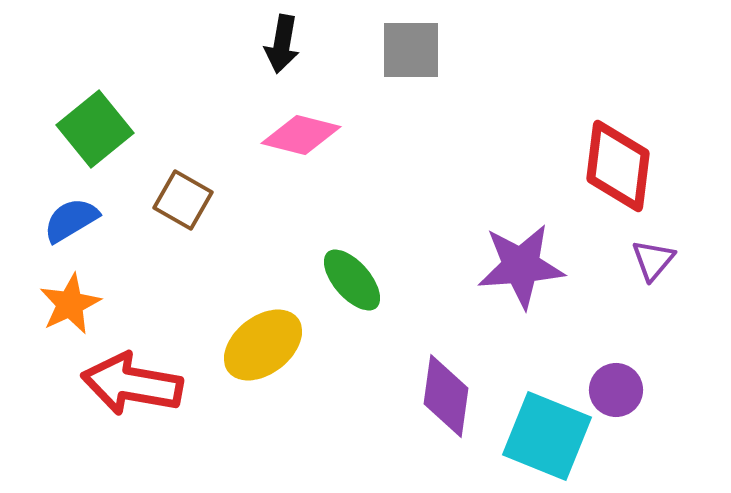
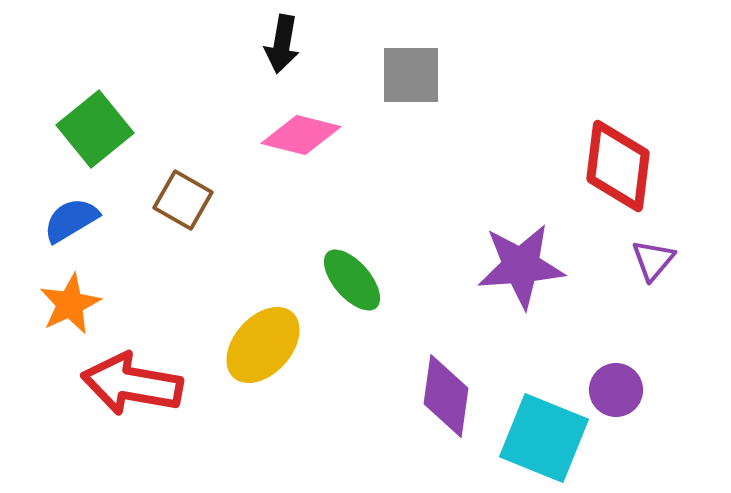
gray square: moved 25 px down
yellow ellipse: rotated 10 degrees counterclockwise
cyan square: moved 3 px left, 2 px down
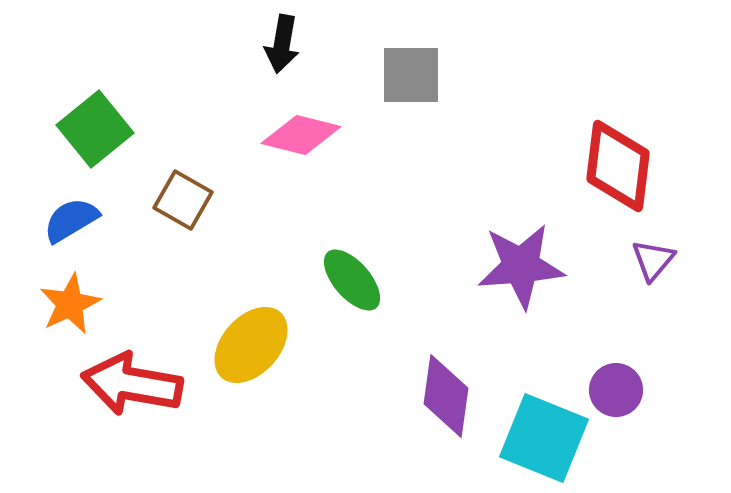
yellow ellipse: moved 12 px left
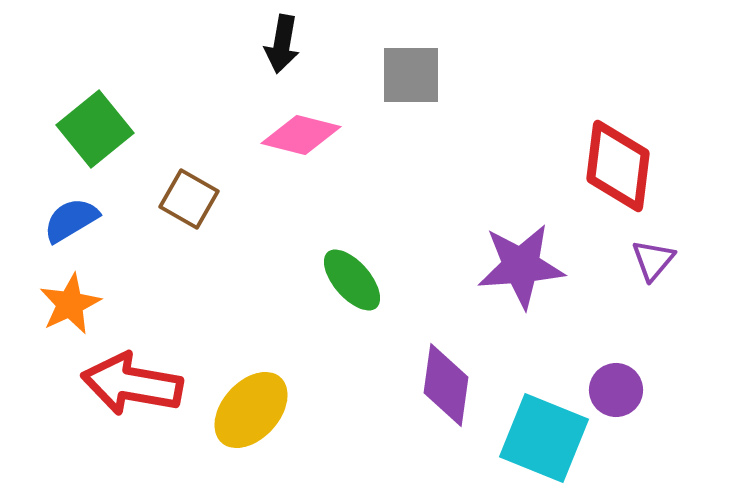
brown square: moved 6 px right, 1 px up
yellow ellipse: moved 65 px down
purple diamond: moved 11 px up
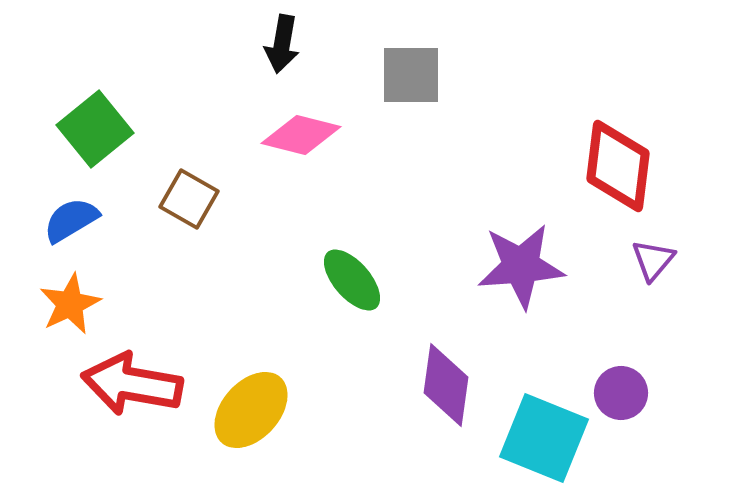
purple circle: moved 5 px right, 3 px down
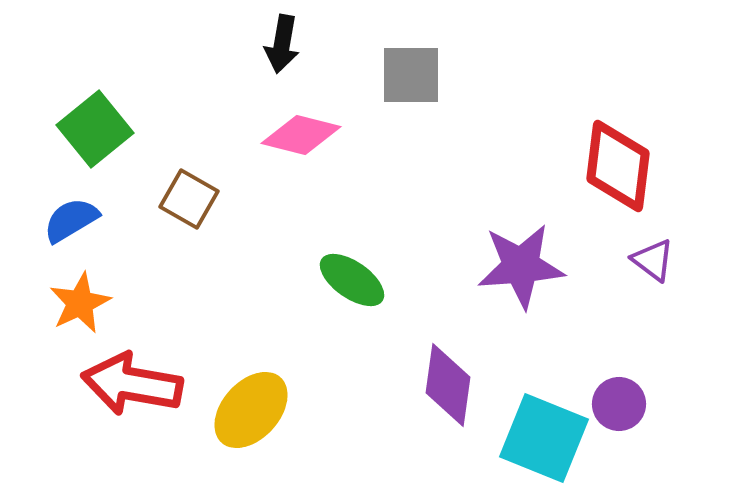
purple triangle: rotated 33 degrees counterclockwise
green ellipse: rotated 14 degrees counterclockwise
orange star: moved 10 px right, 1 px up
purple diamond: moved 2 px right
purple circle: moved 2 px left, 11 px down
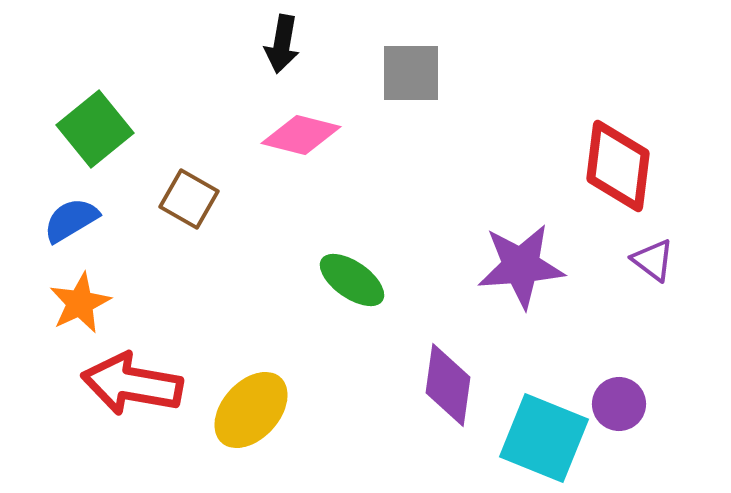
gray square: moved 2 px up
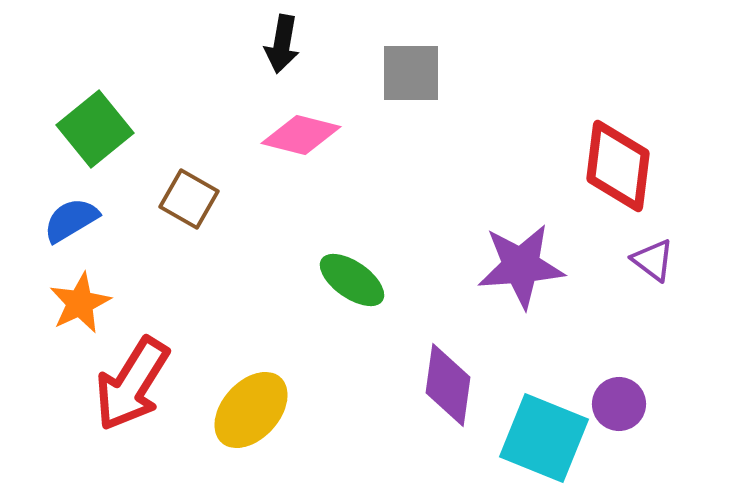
red arrow: rotated 68 degrees counterclockwise
